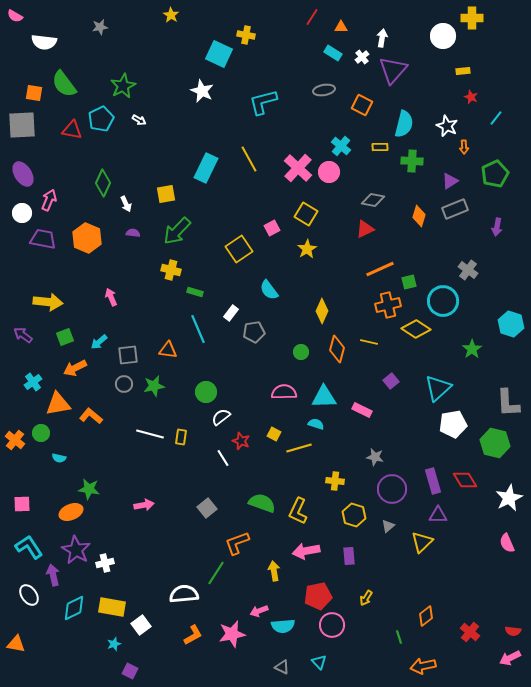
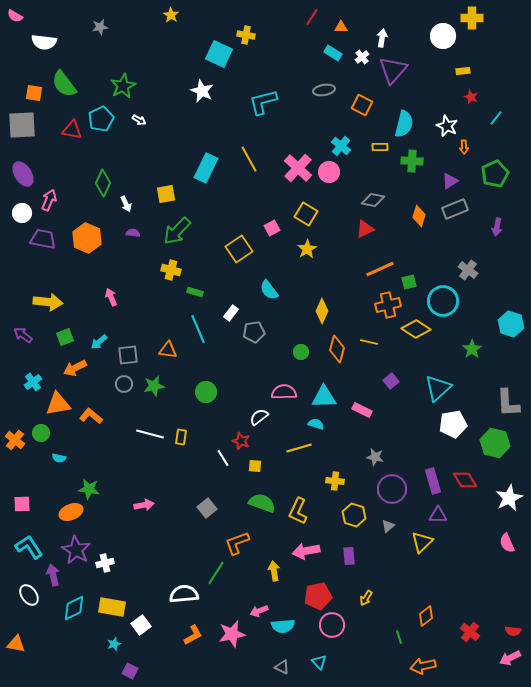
white semicircle at (221, 417): moved 38 px right
yellow square at (274, 434): moved 19 px left, 32 px down; rotated 24 degrees counterclockwise
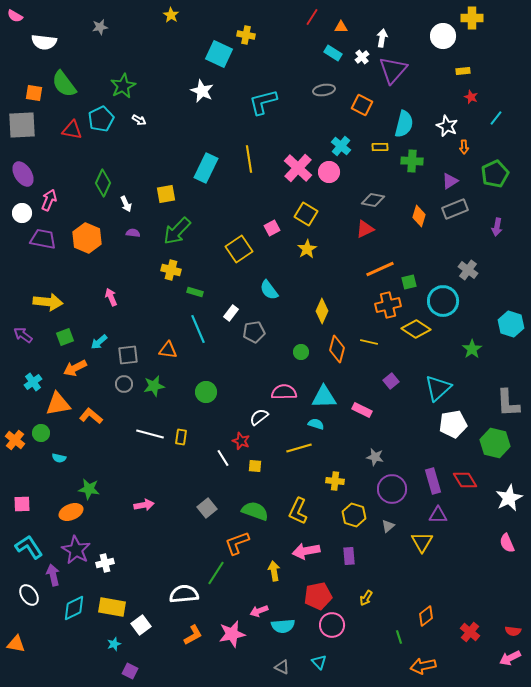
yellow line at (249, 159): rotated 20 degrees clockwise
green semicircle at (262, 503): moved 7 px left, 8 px down
yellow triangle at (422, 542): rotated 15 degrees counterclockwise
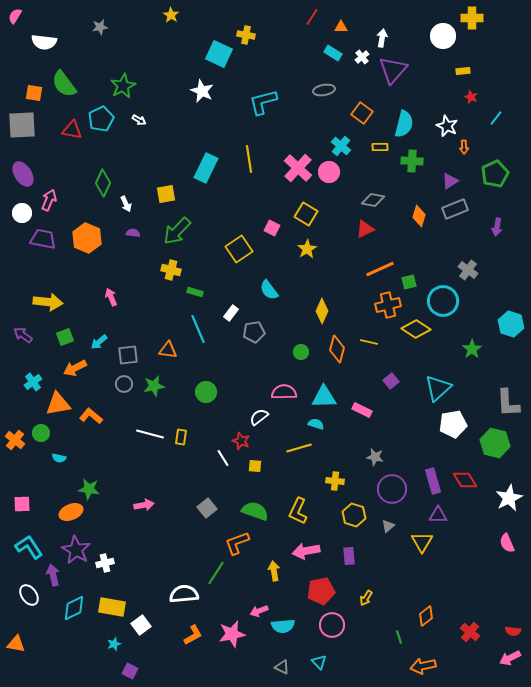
pink semicircle at (15, 16): rotated 91 degrees clockwise
orange square at (362, 105): moved 8 px down; rotated 10 degrees clockwise
pink square at (272, 228): rotated 35 degrees counterclockwise
red pentagon at (318, 596): moved 3 px right, 5 px up
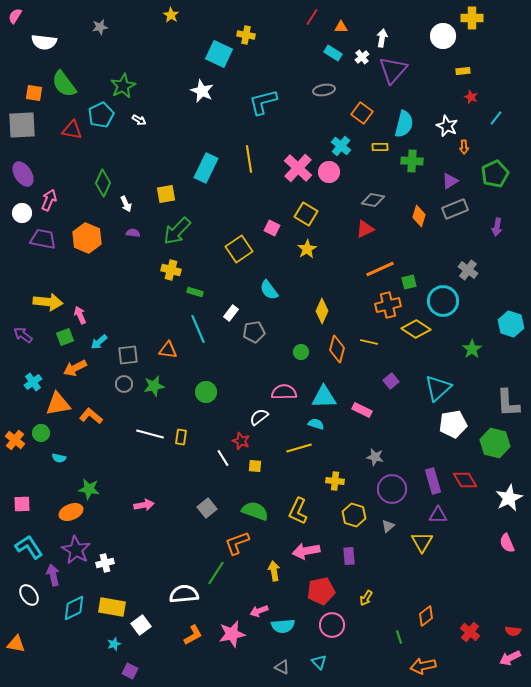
cyan pentagon at (101, 119): moved 4 px up
pink arrow at (111, 297): moved 31 px left, 18 px down
